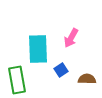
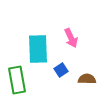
pink arrow: rotated 54 degrees counterclockwise
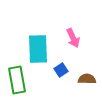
pink arrow: moved 2 px right
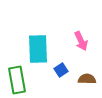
pink arrow: moved 8 px right, 3 px down
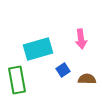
pink arrow: moved 2 px up; rotated 18 degrees clockwise
cyan rectangle: rotated 76 degrees clockwise
blue square: moved 2 px right
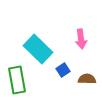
cyan rectangle: rotated 60 degrees clockwise
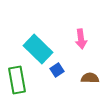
blue square: moved 6 px left
brown semicircle: moved 3 px right, 1 px up
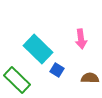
blue square: rotated 24 degrees counterclockwise
green rectangle: rotated 36 degrees counterclockwise
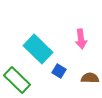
blue square: moved 2 px right, 1 px down
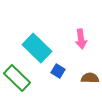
cyan rectangle: moved 1 px left, 1 px up
blue square: moved 1 px left
green rectangle: moved 2 px up
